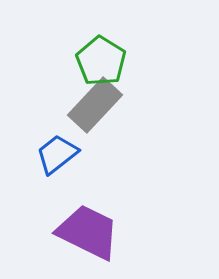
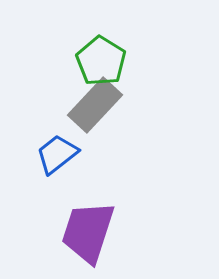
purple trapezoid: rotated 98 degrees counterclockwise
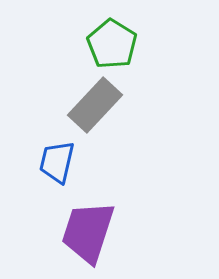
green pentagon: moved 11 px right, 17 px up
blue trapezoid: moved 8 px down; rotated 39 degrees counterclockwise
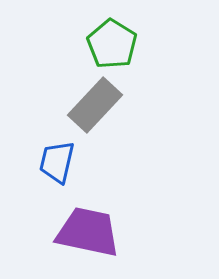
purple trapezoid: rotated 84 degrees clockwise
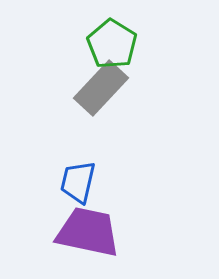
gray rectangle: moved 6 px right, 17 px up
blue trapezoid: moved 21 px right, 20 px down
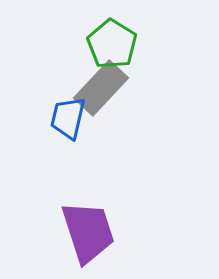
blue trapezoid: moved 10 px left, 64 px up
purple trapezoid: rotated 60 degrees clockwise
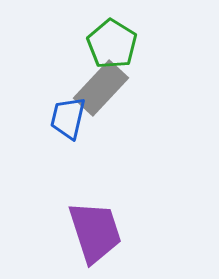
purple trapezoid: moved 7 px right
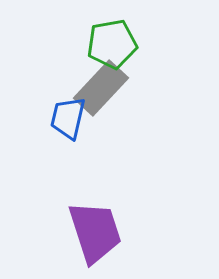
green pentagon: rotated 30 degrees clockwise
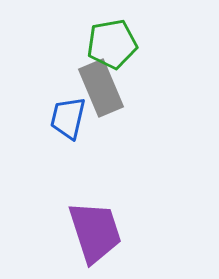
gray rectangle: rotated 66 degrees counterclockwise
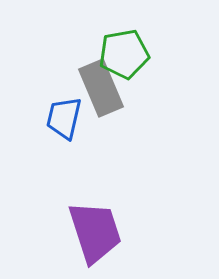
green pentagon: moved 12 px right, 10 px down
blue trapezoid: moved 4 px left
